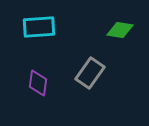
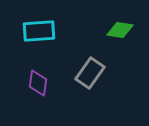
cyan rectangle: moved 4 px down
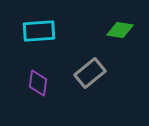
gray rectangle: rotated 16 degrees clockwise
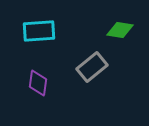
gray rectangle: moved 2 px right, 6 px up
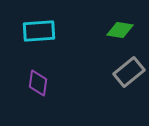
gray rectangle: moved 37 px right, 5 px down
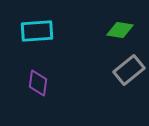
cyan rectangle: moved 2 px left
gray rectangle: moved 2 px up
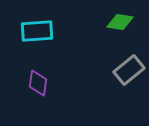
green diamond: moved 8 px up
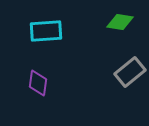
cyan rectangle: moved 9 px right
gray rectangle: moved 1 px right, 2 px down
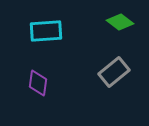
green diamond: rotated 28 degrees clockwise
gray rectangle: moved 16 px left
